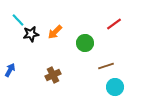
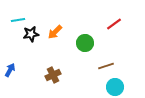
cyan line: rotated 56 degrees counterclockwise
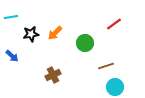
cyan line: moved 7 px left, 3 px up
orange arrow: moved 1 px down
blue arrow: moved 2 px right, 14 px up; rotated 104 degrees clockwise
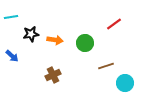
orange arrow: moved 7 px down; rotated 126 degrees counterclockwise
cyan circle: moved 10 px right, 4 px up
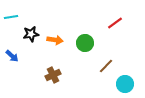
red line: moved 1 px right, 1 px up
brown line: rotated 28 degrees counterclockwise
cyan circle: moved 1 px down
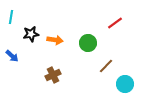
cyan line: rotated 72 degrees counterclockwise
green circle: moved 3 px right
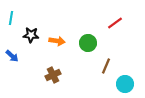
cyan line: moved 1 px down
black star: moved 1 px down; rotated 14 degrees clockwise
orange arrow: moved 2 px right, 1 px down
brown line: rotated 21 degrees counterclockwise
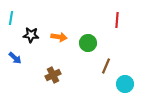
red line: moved 2 px right, 3 px up; rotated 49 degrees counterclockwise
orange arrow: moved 2 px right, 4 px up
blue arrow: moved 3 px right, 2 px down
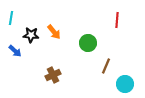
orange arrow: moved 5 px left, 5 px up; rotated 42 degrees clockwise
blue arrow: moved 7 px up
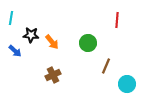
orange arrow: moved 2 px left, 10 px down
cyan circle: moved 2 px right
